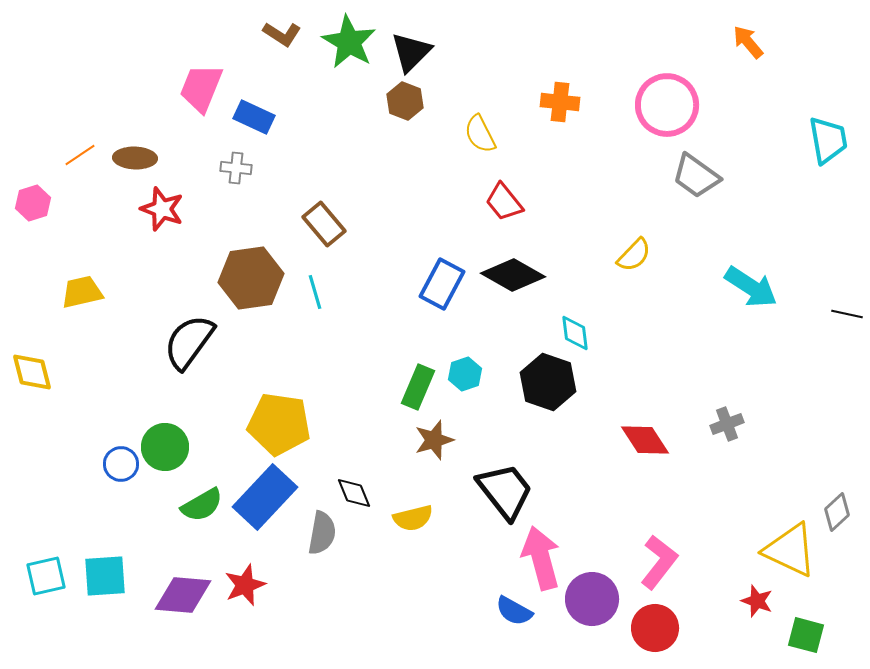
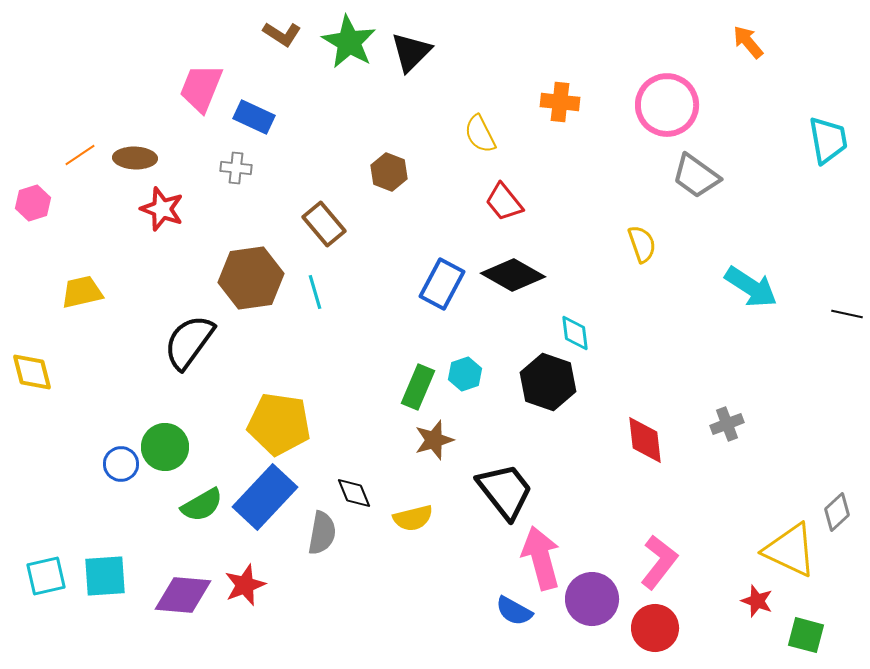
brown hexagon at (405, 101): moved 16 px left, 71 px down
yellow semicircle at (634, 255): moved 8 px right, 11 px up; rotated 63 degrees counterclockwise
red diamond at (645, 440): rotated 27 degrees clockwise
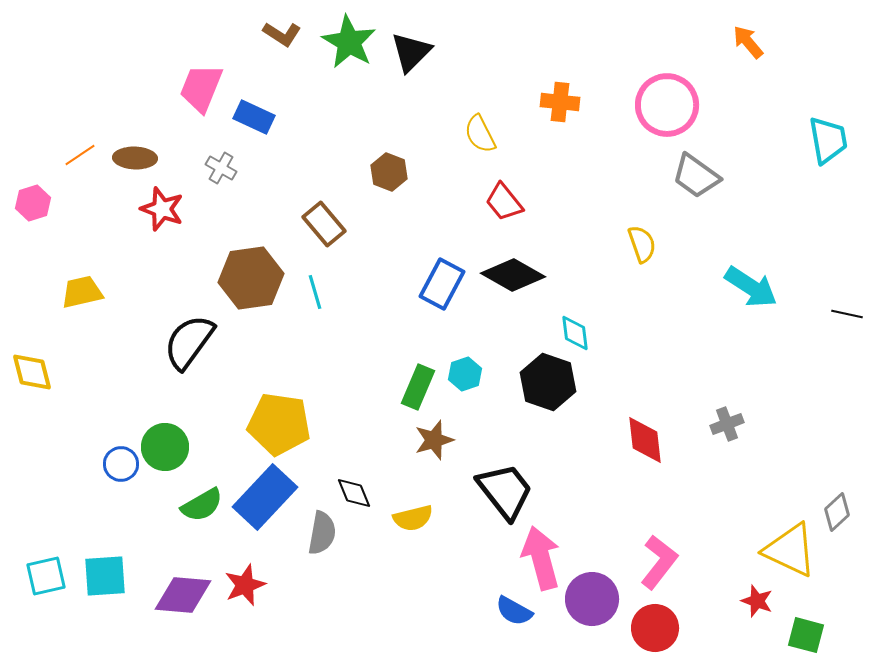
gray cross at (236, 168): moved 15 px left; rotated 24 degrees clockwise
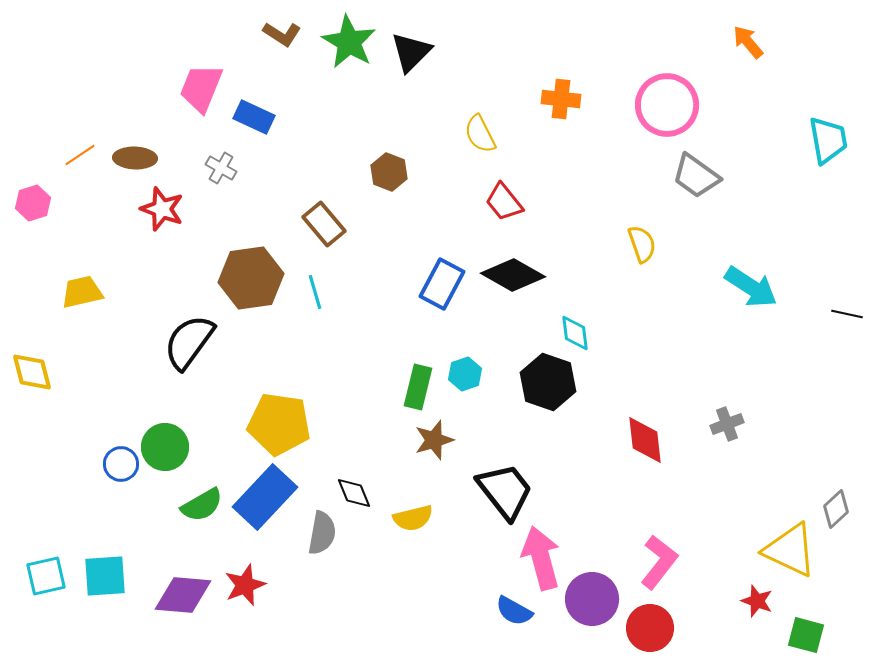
orange cross at (560, 102): moved 1 px right, 3 px up
green rectangle at (418, 387): rotated 9 degrees counterclockwise
gray diamond at (837, 512): moved 1 px left, 3 px up
red circle at (655, 628): moved 5 px left
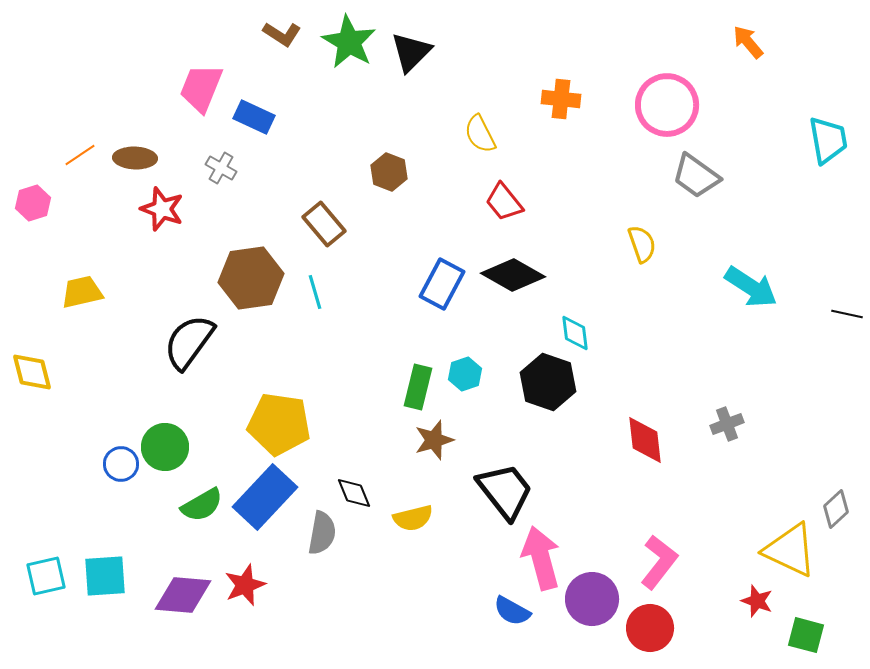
blue semicircle at (514, 611): moved 2 px left
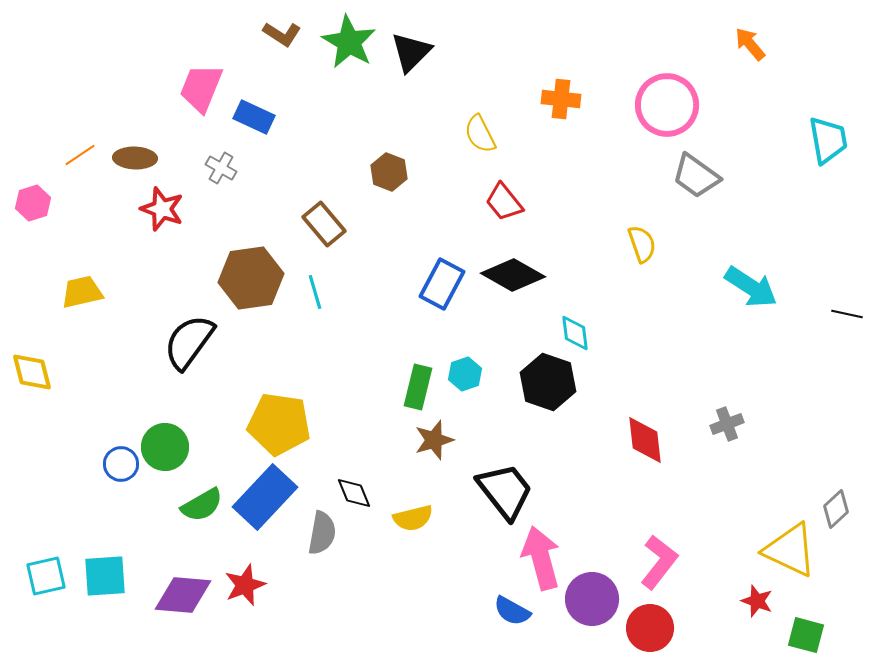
orange arrow at (748, 42): moved 2 px right, 2 px down
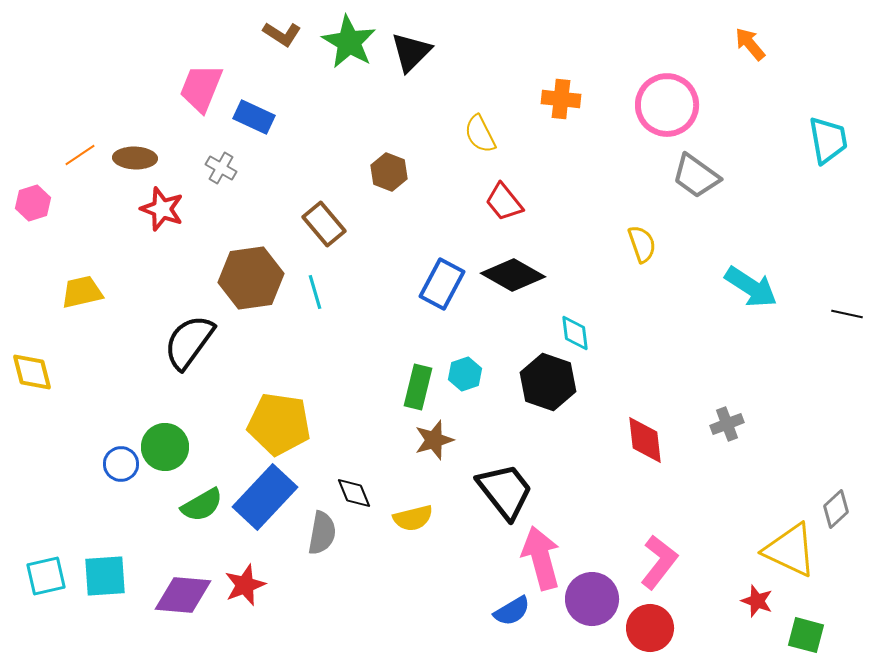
blue semicircle at (512, 611): rotated 60 degrees counterclockwise
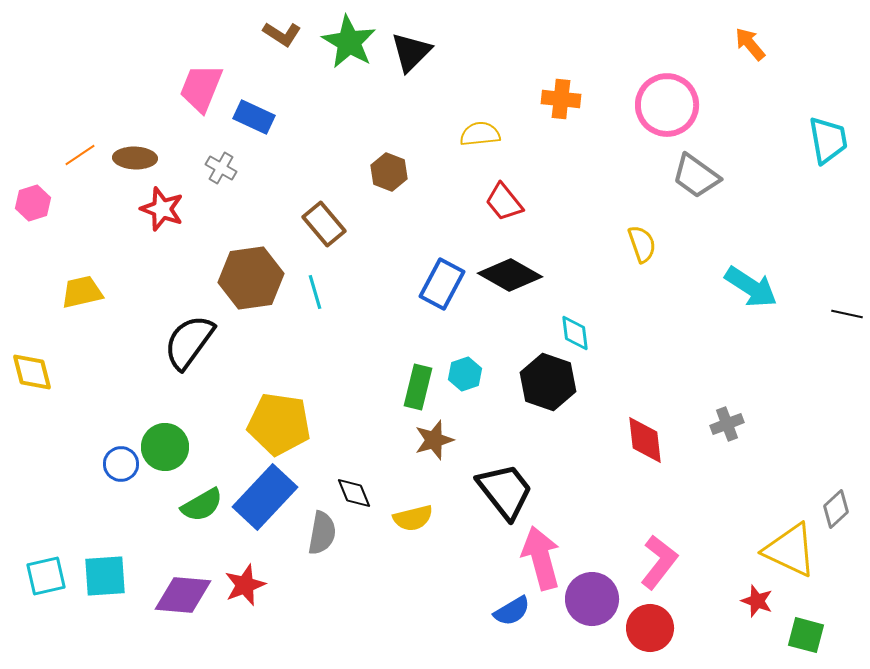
yellow semicircle at (480, 134): rotated 111 degrees clockwise
black diamond at (513, 275): moved 3 px left
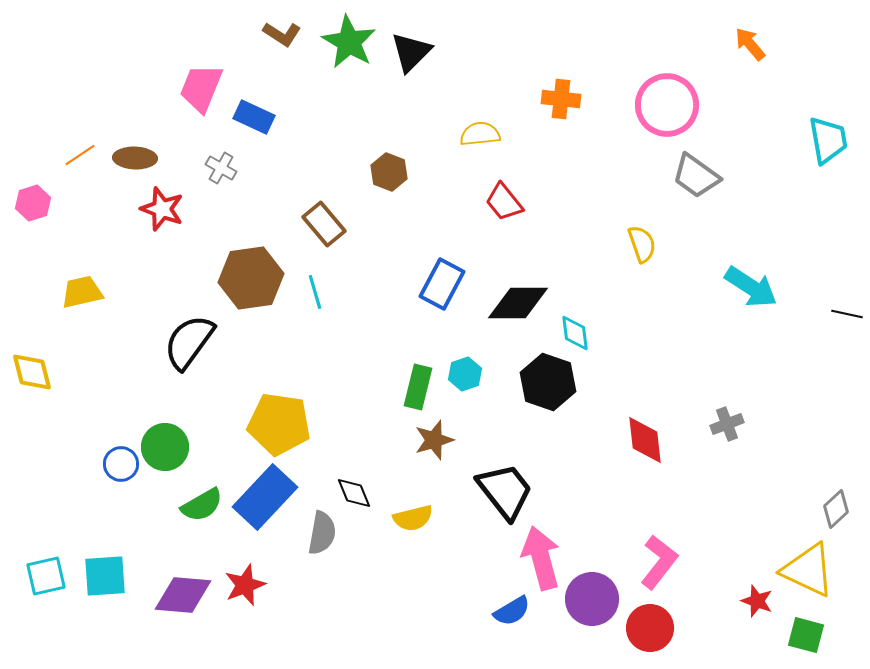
black diamond at (510, 275): moved 8 px right, 28 px down; rotated 30 degrees counterclockwise
yellow triangle at (790, 550): moved 18 px right, 20 px down
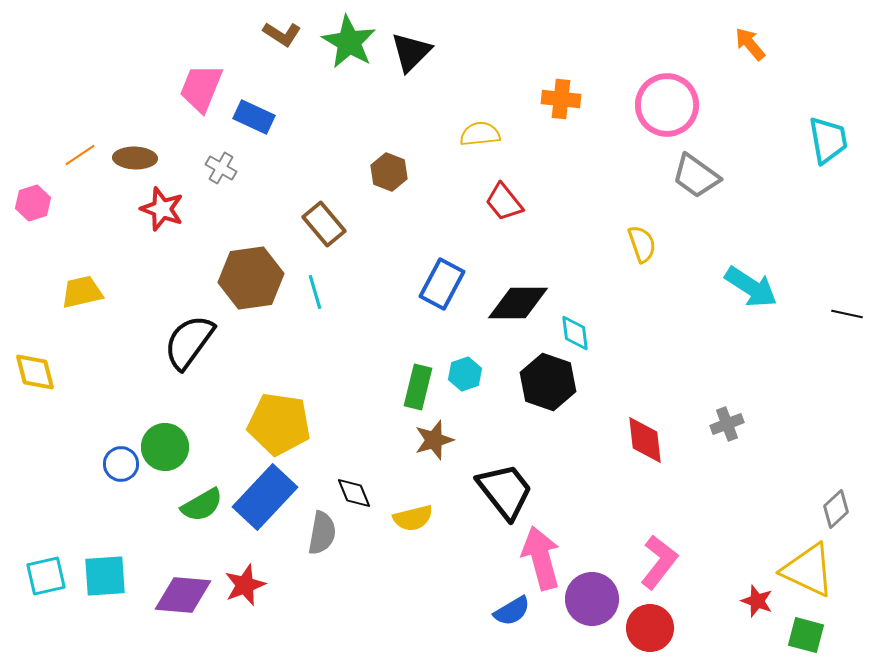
yellow diamond at (32, 372): moved 3 px right
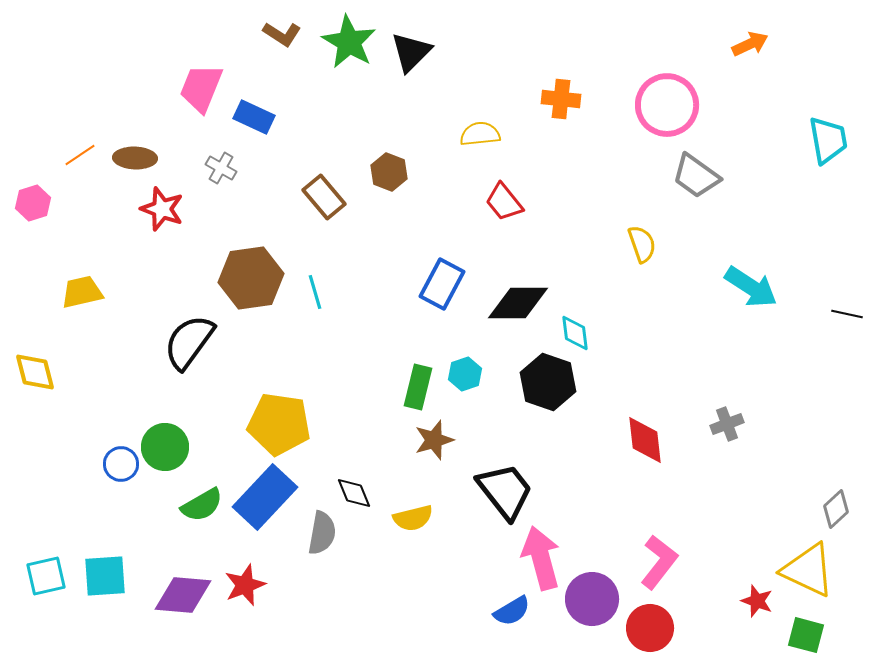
orange arrow at (750, 44): rotated 105 degrees clockwise
brown rectangle at (324, 224): moved 27 px up
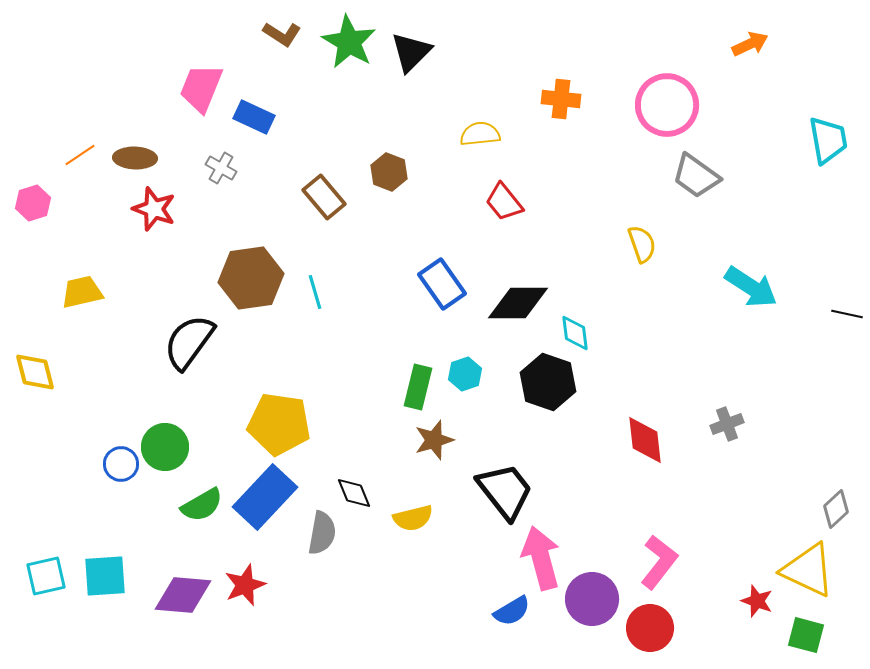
red star at (162, 209): moved 8 px left
blue rectangle at (442, 284): rotated 63 degrees counterclockwise
